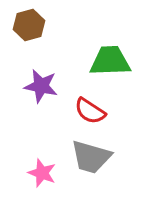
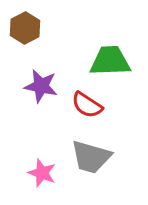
brown hexagon: moved 4 px left, 3 px down; rotated 12 degrees counterclockwise
red semicircle: moved 3 px left, 6 px up
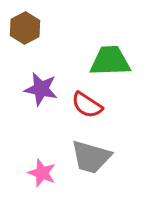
purple star: moved 3 px down
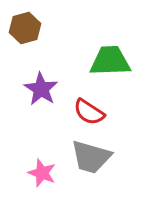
brown hexagon: rotated 12 degrees clockwise
purple star: rotated 20 degrees clockwise
red semicircle: moved 2 px right, 7 px down
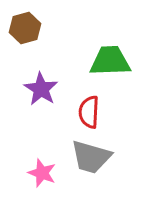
red semicircle: rotated 60 degrees clockwise
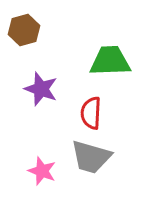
brown hexagon: moved 1 px left, 2 px down
purple star: rotated 12 degrees counterclockwise
red semicircle: moved 2 px right, 1 px down
pink star: moved 2 px up
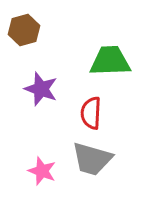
gray trapezoid: moved 1 px right, 2 px down
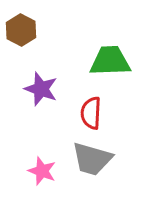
brown hexagon: moved 3 px left; rotated 16 degrees counterclockwise
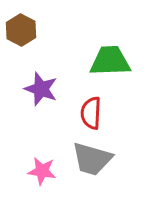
pink star: rotated 12 degrees counterclockwise
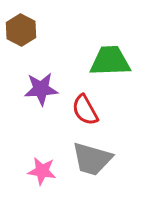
purple star: rotated 24 degrees counterclockwise
red semicircle: moved 6 px left, 3 px up; rotated 32 degrees counterclockwise
